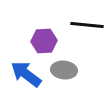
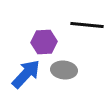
purple hexagon: moved 1 px down
blue arrow: rotated 96 degrees clockwise
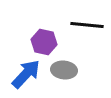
purple hexagon: rotated 15 degrees clockwise
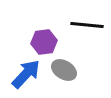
purple hexagon: rotated 20 degrees counterclockwise
gray ellipse: rotated 25 degrees clockwise
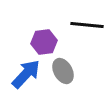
gray ellipse: moved 1 px left, 1 px down; rotated 30 degrees clockwise
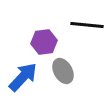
blue arrow: moved 3 px left, 3 px down
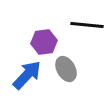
gray ellipse: moved 3 px right, 2 px up
blue arrow: moved 4 px right, 2 px up
